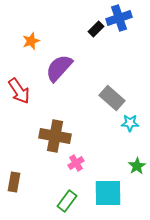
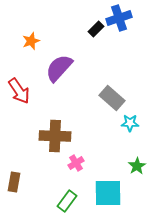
brown cross: rotated 8 degrees counterclockwise
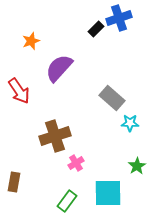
brown cross: rotated 20 degrees counterclockwise
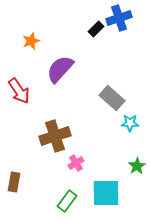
purple semicircle: moved 1 px right, 1 px down
cyan square: moved 2 px left
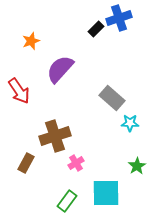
brown rectangle: moved 12 px right, 19 px up; rotated 18 degrees clockwise
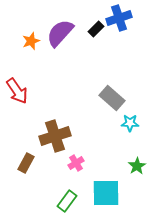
purple semicircle: moved 36 px up
red arrow: moved 2 px left
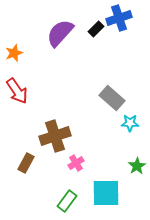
orange star: moved 17 px left, 12 px down
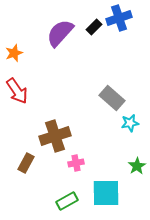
black rectangle: moved 2 px left, 2 px up
cyan star: rotated 12 degrees counterclockwise
pink cross: rotated 21 degrees clockwise
green rectangle: rotated 25 degrees clockwise
